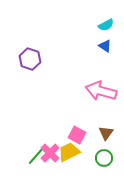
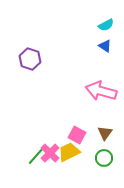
brown triangle: moved 1 px left
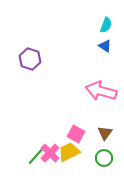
cyan semicircle: rotated 42 degrees counterclockwise
pink square: moved 1 px left, 1 px up
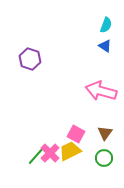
yellow trapezoid: moved 1 px right, 1 px up
